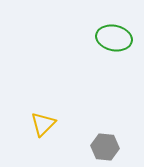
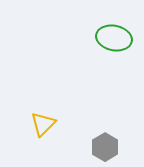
gray hexagon: rotated 24 degrees clockwise
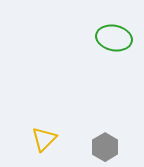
yellow triangle: moved 1 px right, 15 px down
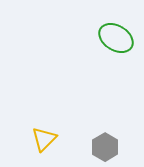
green ellipse: moved 2 px right; rotated 20 degrees clockwise
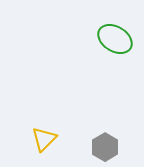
green ellipse: moved 1 px left, 1 px down
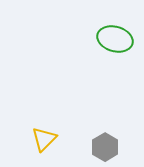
green ellipse: rotated 16 degrees counterclockwise
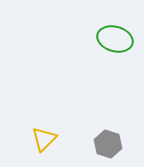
gray hexagon: moved 3 px right, 3 px up; rotated 12 degrees counterclockwise
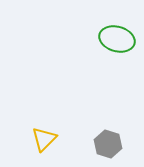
green ellipse: moved 2 px right
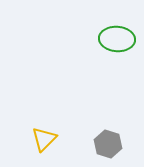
green ellipse: rotated 12 degrees counterclockwise
